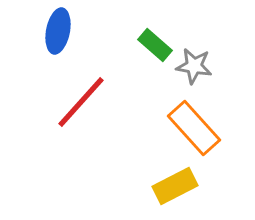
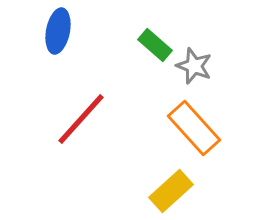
gray star: rotated 12 degrees clockwise
red line: moved 17 px down
yellow rectangle: moved 4 px left, 5 px down; rotated 15 degrees counterclockwise
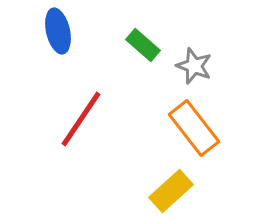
blue ellipse: rotated 24 degrees counterclockwise
green rectangle: moved 12 px left
red line: rotated 8 degrees counterclockwise
orange rectangle: rotated 4 degrees clockwise
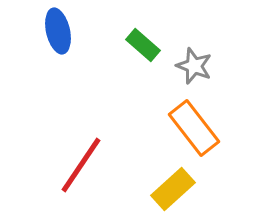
red line: moved 46 px down
yellow rectangle: moved 2 px right, 2 px up
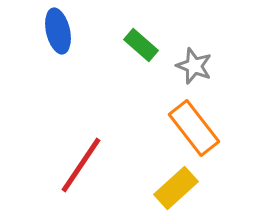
green rectangle: moved 2 px left
yellow rectangle: moved 3 px right, 1 px up
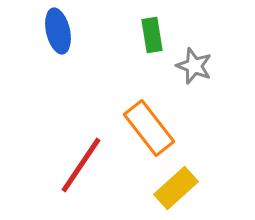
green rectangle: moved 11 px right, 10 px up; rotated 40 degrees clockwise
orange rectangle: moved 45 px left
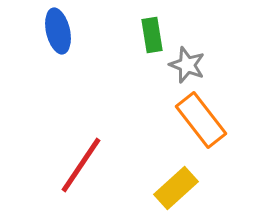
gray star: moved 7 px left, 1 px up
orange rectangle: moved 52 px right, 8 px up
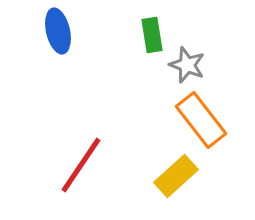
yellow rectangle: moved 12 px up
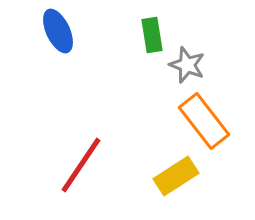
blue ellipse: rotated 12 degrees counterclockwise
orange rectangle: moved 3 px right, 1 px down
yellow rectangle: rotated 9 degrees clockwise
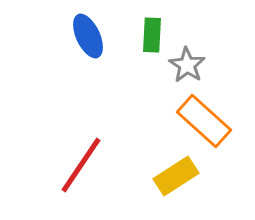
blue ellipse: moved 30 px right, 5 px down
green rectangle: rotated 12 degrees clockwise
gray star: rotated 12 degrees clockwise
orange rectangle: rotated 10 degrees counterclockwise
